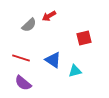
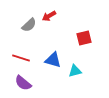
blue triangle: rotated 18 degrees counterclockwise
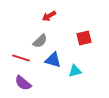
gray semicircle: moved 11 px right, 16 px down
